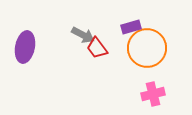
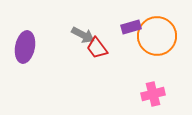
orange circle: moved 10 px right, 12 px up
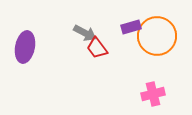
gray arrow: moved 2 px right, 2 px up
